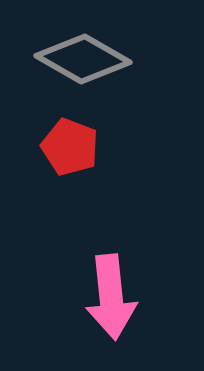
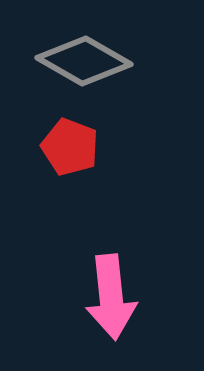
gray diamond: moved 1 px right, 2 px down
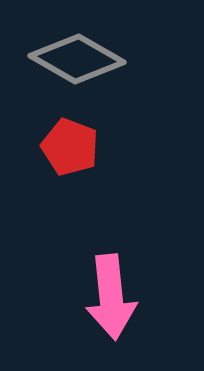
gray diamond: moved 7 px left, 2 px up
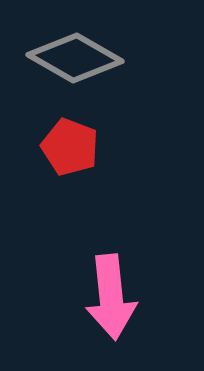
gray diamond: moved 2 px left, 1 px up
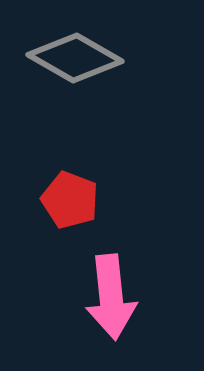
red pentagon: moved 53 px down
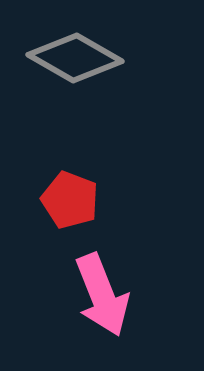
pink arrow: moved 9 px left, 2 px up; rotated 16 degrees counterclockwise
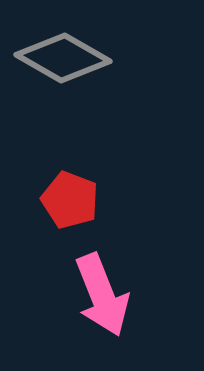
gray diamond: moved 12 px left
